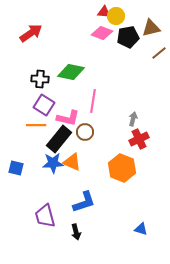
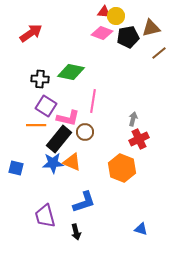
purple square: moved 2 px right, 1 px down
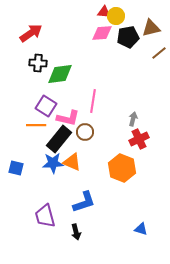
pink diamond: rotated 25 degrees counterclockwise
green diamond: moved 11 px left, 2 px down; rotated 20 degrees counterclockwise
black cross: moved 2 px left, 16 px up
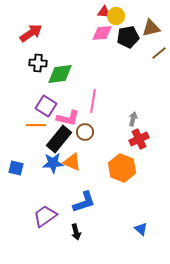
purple trapezoid: rotated 70 degrees clockwise
blue triangle: rotated 24 degrees clockwise
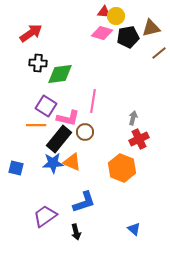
pink diamond: rotated 20 degrees clockwise
gray arrow: moved 1 px up
blue triangle: moved 7 px left
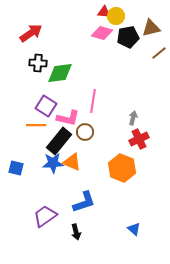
green diamond: moved 1 px up
black rectangle: moved 2 px down
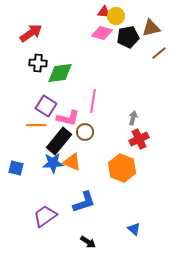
black arrow: moved 12 px right, 10 px down; rotated 42 degrees counterclockwise
